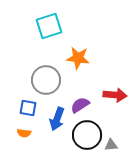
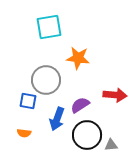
cyan square: moved 1 px down; rotated 8 degrees clockwise
blue square: moved 7 px up
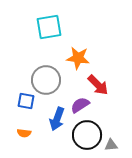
red arrow: moved 17 px left, 10 px up; rotated 40 degrees clockwise
blue square: moved 2 px left
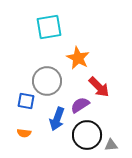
orange star: rotated 20 degrees clockwise
gray circle: moved 1 px right, 1 px down
red arrow: moved 1 px right, 2 px down
